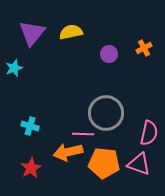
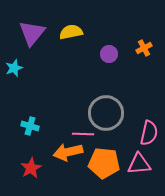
pink triangle: rotated 25 degrees counterclockwise
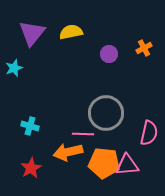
pink triangle: moved 12 px left, 1 px down
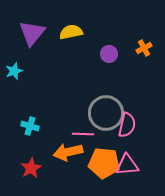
cyan star: moved 3 px down
pink semicircle: moved 22 px left, 8 px up
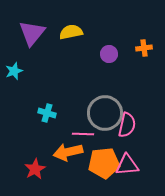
orange cross: rotated 21 degrees clockwise
gray circle: moved 1 px left
cyan cross: moved 17 px right, 13 px up
orange pentagon: rotated 12 degrees counterclockwise
red star: moved 4 px right, 1 px down
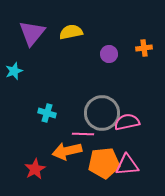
gray circle: moved 3 px left
pink semicircle: moved 3 px up; rotated 115 degrees counterclockwise
orange arrow: moved 1 px left, 1 px up
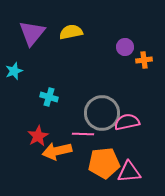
orange cross: moved 12 px down
purple circle: moved 16 px right, 7 px up
cyan cross: moved 2 px right, 16 px up
orange arrow: moved 10 px left
pink triangle: moved 2 px right, 7 px down
red star: moved 3 px right, 33 px up
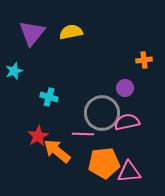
purple circle: moved 41 px down
orange arrow: rotated 52 degrees clockwise
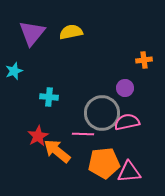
cyan cross: rotated 12 degrees counterclockwise
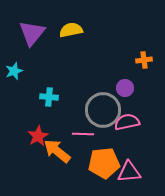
yellow semicircle: moved 2 px up
gray circle: moved 1 px right, 3 px up
